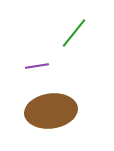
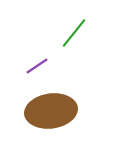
purple line: rotated 25 degrees counterclockwise
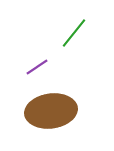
purple line: moved 1 px down
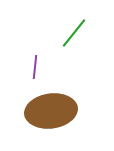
purple line: moved 2 px left; rotated 50 degrees counterclockwise
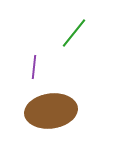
purple line: moved 1 px left
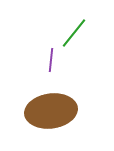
purple line: moved 17 px right, 7 px up
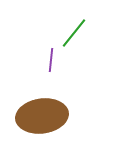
brown ellipse: moved 9 px left, 5 px down
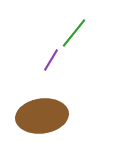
purple line: rotated 25 degrees clockwise
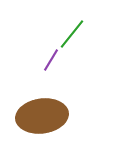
green line: moved 2 px left, 1 px down
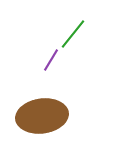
green line: moved 1 px right
